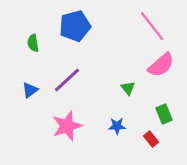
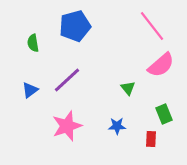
red rectangle: rotated 42 degrees clockwise
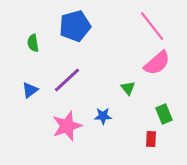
pink semicircle: moved 4 px left, 2 px up
blue star: moved 14 px left, 10 px up
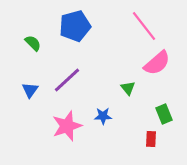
pink line: moved 8 px left
green semicircle: rotated 144 degrees clockwise
blue triangle: rotated 18 degrees counterclockwise
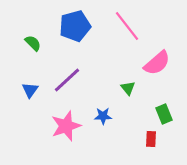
pink line: moved 17 px left
pink star: moved 1 px left
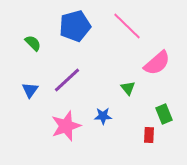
pink line: rotated 8 degrees counterclockwise
red rectangle: moved 2 px left, 4 px up
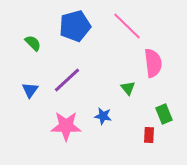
pink semicircle: moved 4 px left; rotated 56 degrees counterclockwise
blue star: rotated 12 degrees clockwise
pink star: rotated 20 degrees clockwise
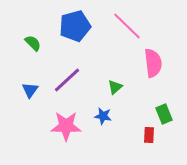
green triangle: moved 13 px left, 1 px up; rotated 28 degrees clockwise
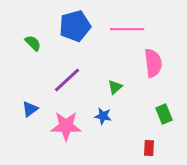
pink line: moved 3 px down; rotated 44 degrees counterclockwise
blue triangle: moved 19 px down; rotated 18 degrees clockwise
red rectangle: moved 13 px down
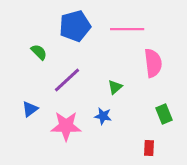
green semicircle: moved 6 px right, 9 px down
